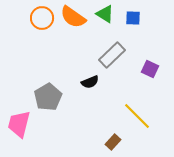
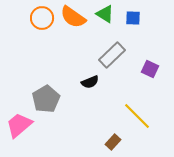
gray pentagon: moved 2 px left, 2 px down
pink trapezoid: moved 1 px down; rotated 36 degrees clockwise
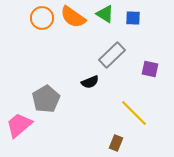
purple square: rotated 12 degrees counterclockwise
yellow line: moved 3 px left, 3 px up
brown rectangle: moved 3 px right, 1 px down; rotated 21 degrees counterclockwise
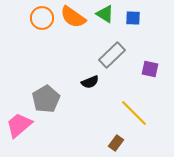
brown rectangle: rotated 14 degrees clockwise
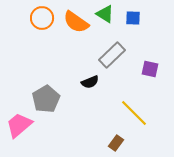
orange semicircle: moved 3 px right, 5 px down
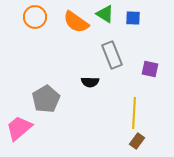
orange circle: moved 7 px left, 1 px up
gray rectangle: rotated 68 degrees counterclockwise
black semicircle: rotated 24 degrees clockwise
yellow line: rotated 48 degrees clockwise
pink trapezoid: moved 3 px down
brown rectangle: moved 21 px right, 2 px up
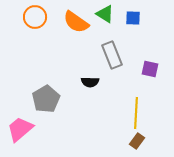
yellow line: moved 2 px right
pink trapezoid: moved 1 px right, 1 px down
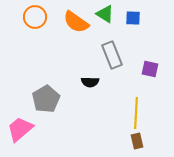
brown rectangle: rotated 49 degrees counterclockwise
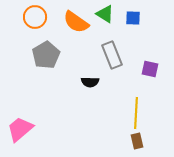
gray pentagon: moved 44 px up
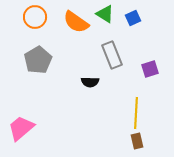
blue square: rotated 28 degrees counterclockwise
gray pentagon: moved 8 px left, 5 px down
purple square: rotated 30 degrees counterclockwise
pink trapezoid: moved 1 px right, 1 px up
